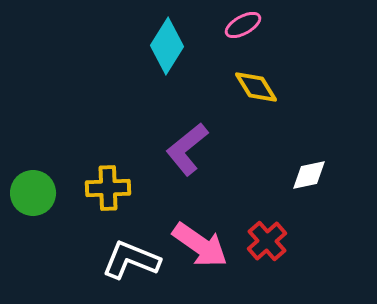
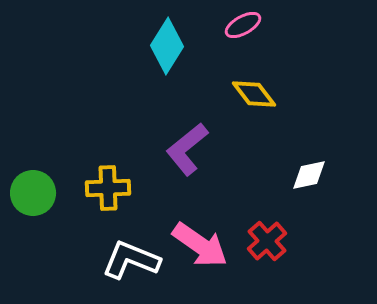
yellow diamond: moved 2 px left, 7 px down; rotated 6 degrees counterclockwise
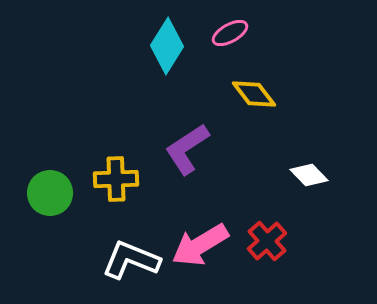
pink ellipse: moved 13 px left, 8 px down
purple L-shape: rotated 6 degrees clockwise
white diamond: rotated 57 degrees clockwise
yellow cross: moved 8 px right, 9 px up
green circle: moved 17 px right
pink arrow: rotated 114 degrees clockwise
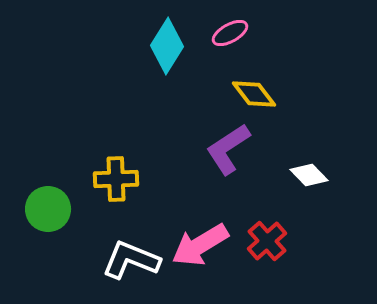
purple L-shape: moved 41 px right
green circle: moved 2 px left, 16 px down
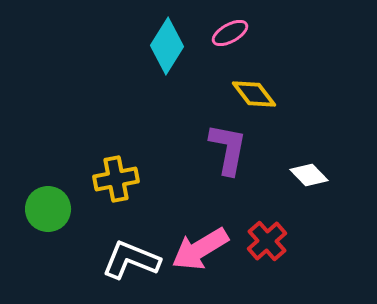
purple L-shape: rotated 134 degrees clockwise
yellow cross: rotated 9 degrees counterclockwise
pink arrow: moved 4 px down
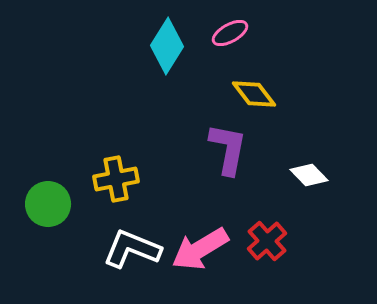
green circle: moved 5 px up
white L-shape: moved 1 px right, 11 px up
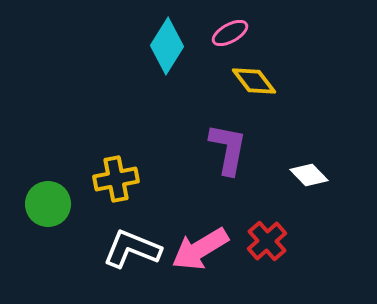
yellow diamond: moved 13 px up
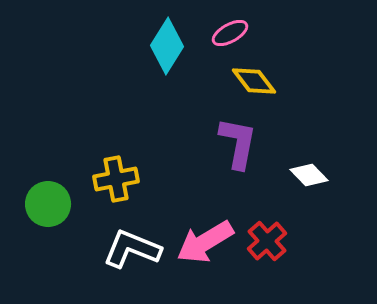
purple L-shape: moved 10 px right, 6 px up
pink arrow: moved 5 px right, 7 px up
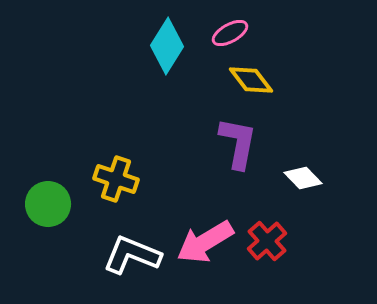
yellow diamond: moved 3 px left, 1 px up
white diamond: moved 6 px left, 3 px down
yellow cross: rotated 30 degrees clockwise
white L-shape: moved 6 px down
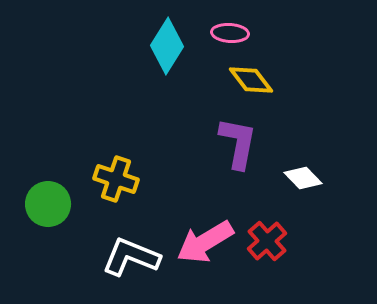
pink ellipse: rotated 33 degrees clockwise
white L-shape: moved 1 px left, 2 px down
